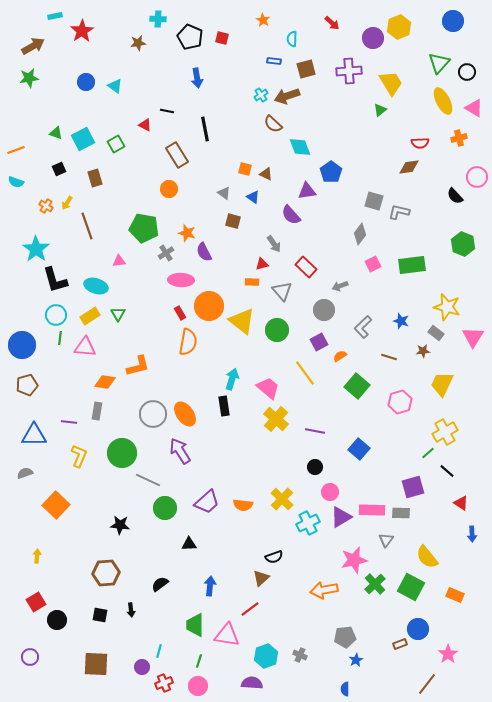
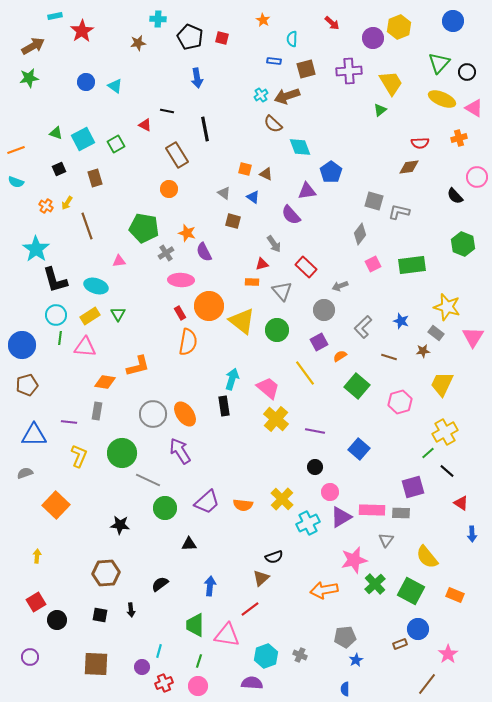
yellow ellipse at (443, 101): moved 1 px left, 2 px up; rotated 40 degrees counterclockwise
green square at (411, 587): moved 4 px down
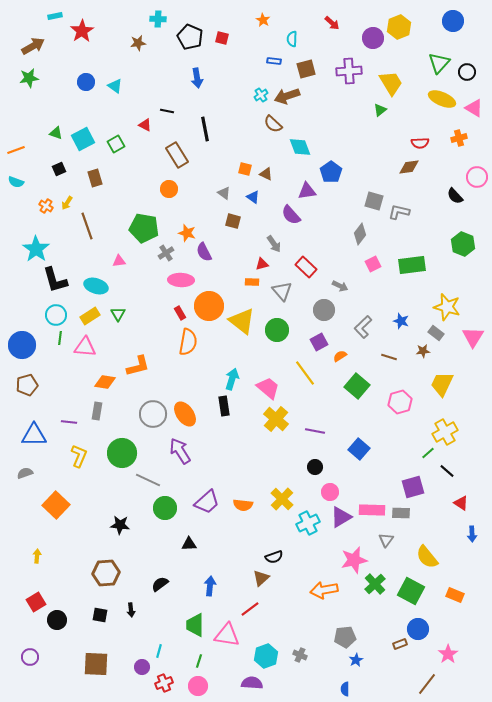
gray arrow at (340, 286): rotated 133 degrees counterclockwise
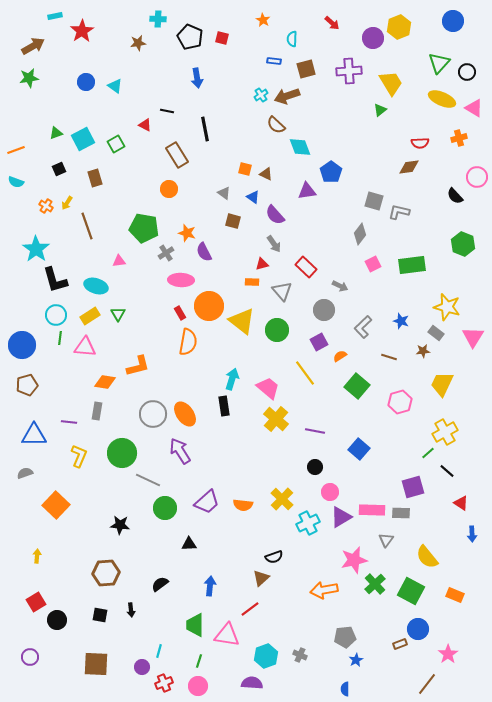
brown semicircle at (273, 124): moved 3 px right, 1 px down
green triangle at (56, 133): rotated 40 degrees counterclockwise
purple semicircle at (291, 215): moved 16 px left
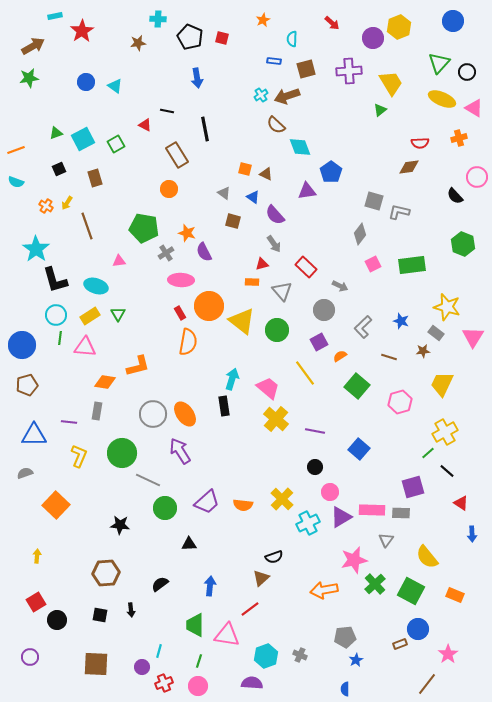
orange star at (263, 20): rotated 16 degrees clockwise
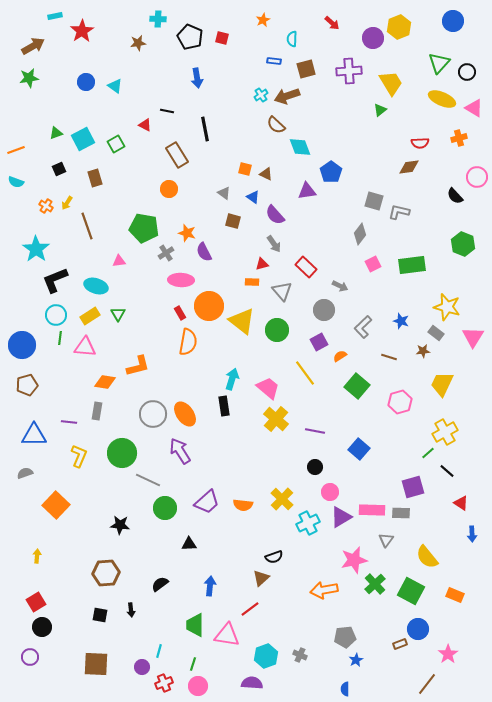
black L-shape at (55, 280): rotated 84 degrees clockwise
black circle at (57, 620): moved 15 px left, 7 px down
green line at (199, 661): moved 6 px left, 3 px down
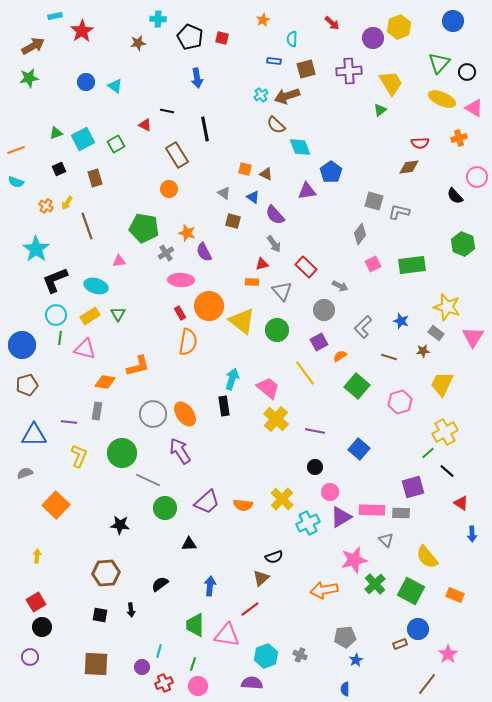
pink triangle at (85, 347): moved 2 px down; rotated 10 degrees clockwise
gray triangle at (386, 540): rotated 21 degrees counterclockwise
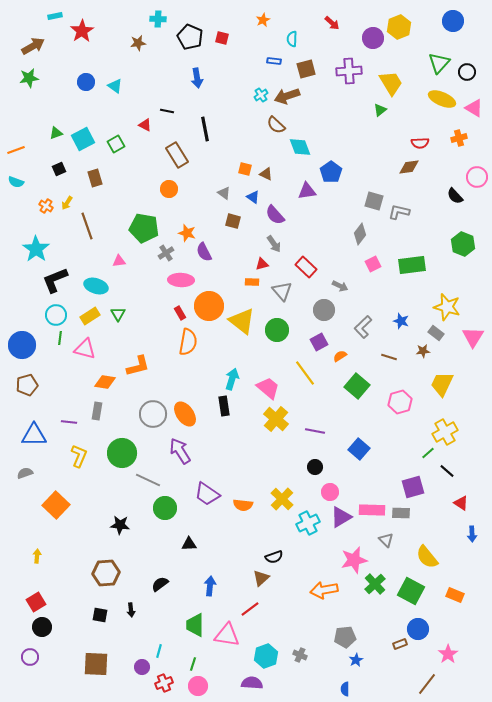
purple trapezoid at (207, 502): moved 8 px up; rotated 76 degrees clockwise
